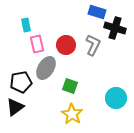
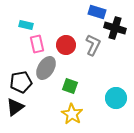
cyan rectangle: rotated 64 degrees counterclockwise
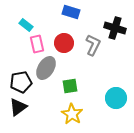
blue rectangle: moved 26 px left
cyan rectangle: rotated 24 degrees clockwise
red circle: moved 2 px left, 2 px up
green square: rotated 28 degrees counterclockwise
black triangle: moved 3 px right
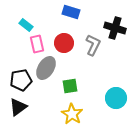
black pentagon: moved 2 px up
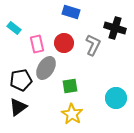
cyan rectangle: moved 12 px left, 3 px down
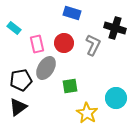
blue rectangle: moved 1 px right, 1 px down
yellow star: moved 15 px right, 1 px up
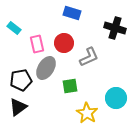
gray L-shape: moved 4 px left, 12 px down; rotated 40 degrees clockwise
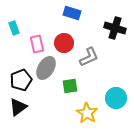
cyan rectangle: rotated 32 degrees clockwise
black pentagon: rotated 10 degrees counterclockwise
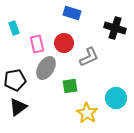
black pentagon: moved 6 px left; rotated 10 degrees clockwise
